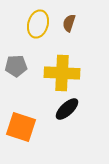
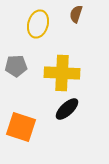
brown semicircle: moved 7 px right, 9 px up
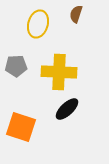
yellow cross: moved 3 px left, 1 px up
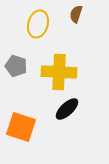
gray pentagon: rotated 20 degrees clockwise
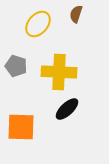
yellow ellipse: rotated 24 degrees clockwise
orange square: rotated 16 degrees counterclockwise
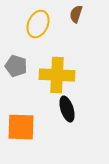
yellow ellipse: rotated 16 degrees counterclockwise
yellow cross: moved 2 px left, 3 px down
black ellipse: rotated 65 degrees counterclockwise
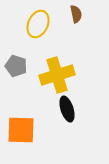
brown semicircle: rotated 150 degrees clockwise
yellow cross: rotated 20 degrees counterclockwise
orange square: moved 3 px down
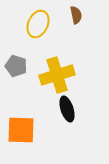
brown semicircle: moved 1 px down
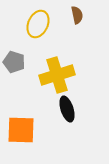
brown semicircle: moved 1 px right
gray pentagon: moved 2 px left, 4 px up
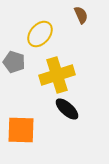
brown semicircle: moved 4 px right; rotated 12 degrees counterclockwise
yellow ellipse: moved 2 px right, 10 px down; rotated 16 degrees clockwise
black ellipse: rotated 30 degrees counterclockwise
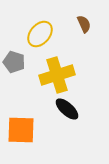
brown semicircle: moved 3 px right, 9 px down
